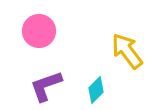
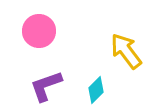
yellow arrow: moved 1 px left
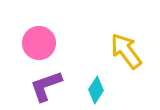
pink circle: moved 12 px down
cyan diamond: rotated 12 degrees counterclockwise
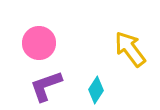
yellow arrow: moved 4 px right, 2 px up
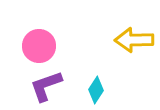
pink circle: moved 3 px down
yellow arrow: moved 4 px right, 9 px up; rotated 54 degrees counterclockwise
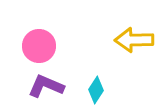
purple L-shape: rotated 42 degrees clockwise
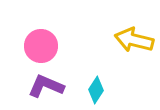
yellow arrow: rotated 15 degrees clockwise
pink circle: moved 2 px right
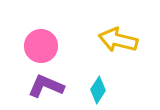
yellow arrow: moved 16 px left
cyan diamond: moved 2 px right
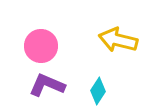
purple L-shape: moved 1 px right, 1 px up
cyan diamond: moved 1 px down
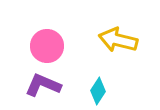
pink circle: moved 6 px right
purple L-shape: moved 4 px left
